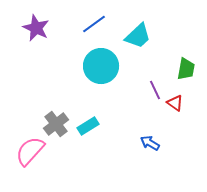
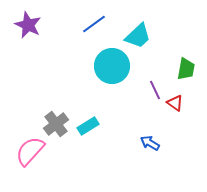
purple star: moved 8 px left, 3 px up
cyan circle: moved 11 px right
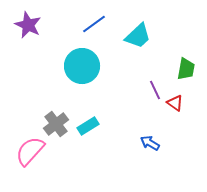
cyan circle: moved 30 px left
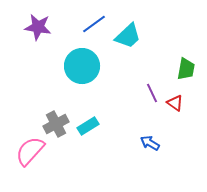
purple star: moved 10 px right, 2 px down; rotated 16 degrees counterclockwise
cyan trapezoid: moved 10 px left
purple line: moved 3 px left, 3 px down
gray cross: rotated 10 degrees clockwise
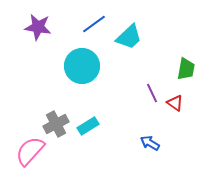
cyan trapezoid: moved 1 px right, 1 px down
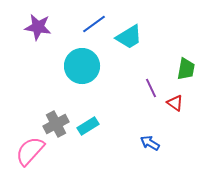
cyan trapezoid: rotated 12 degrees clockwise
purple line: moved 1 px left, 5 px up
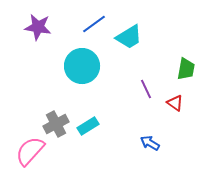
purple line: moved 5 px left, 1 px down
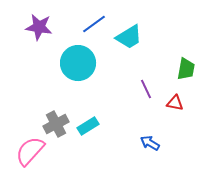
purple star: moved 1 px right
cyan circle: moved 4 px left, 3 px up
red triangle: rotated 24 degrees counterclockwise
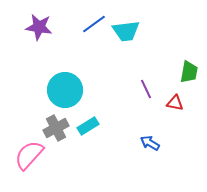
cyan trapezoid: moved 3 px left, 6 px up; rotated 24 degrees clockwise
cyan circle: moved 13 px left, 27 px down
green trapezoid: moved 3 px right, 3 px down
gray cross: moved 4 px down
pink semicircle: moved 1 px left, 4 px down
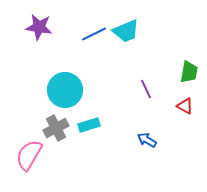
blue line: moved 10 px down; rotated 10 degrees clockwise
cyan trapezoid: rotated 16 degrees counterclockwise
red triangle: moved 10 px right, 3 px down; rotated 18 degrees clockwise
cyan rectangle: moved 1 px right, 1 px up; rotated 15 degrees clockwise
blue arrow: moved 3 px left, 3 px up
pink semicircle: rotated 12 degrees counterclockwise
